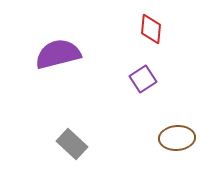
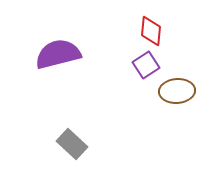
red diamond: moved 2 px down
purple square: moved 3 px right, 14 px up
brown ellipse: moved 47 px up
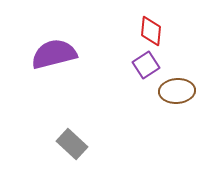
purple semicircle: moved 4 px left
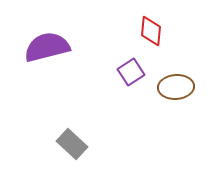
purple semicircle: moved 7 px left, 7 px up
purple square: moved 15 px left, 7 px down
brown ellipse: moved 1 px left, 4 px up
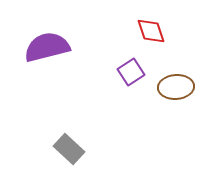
red diamond: rotated 24 degrees counterclockwise
gray rectangle: moved 3 px left, 5 px down
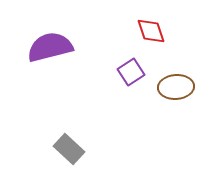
purple semicircle: moved 3 px right
